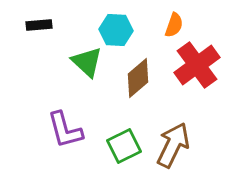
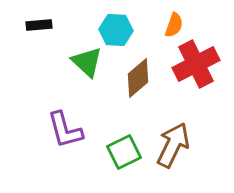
red cross: moved 1 px left, 1 px up; rotated 9 degrees clockwise
green square: moved 6 px down
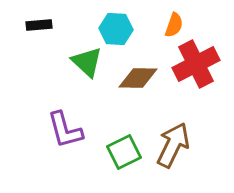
cyan hexagon: moved 1 px up
brown diamond: rotated 42 degrees clockwise
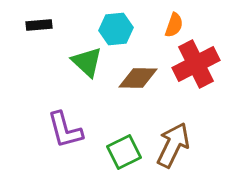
cyan hexagon: rotated 8 degrees counterclockwise
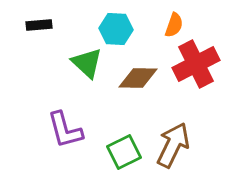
cyan hexagon: rotated 8 degrees clockwise
green triangle: moved 1 px down
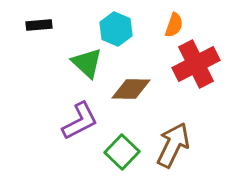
cyan hexagon: rotated 20 degrees clockwise
brown diamond: moved 7 px left, 11 px down
purple L-shape: moved 15 px right, 9 px up; rotated 102 degrees counterclockwise
green square: moved 2 px left; rotated 20 degrees counterclockwise
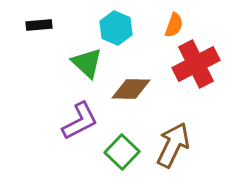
cyan hexagon: moved 1 px up
